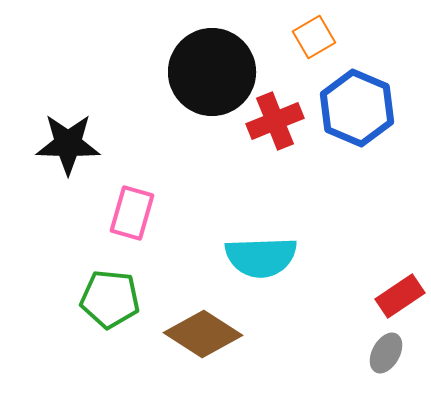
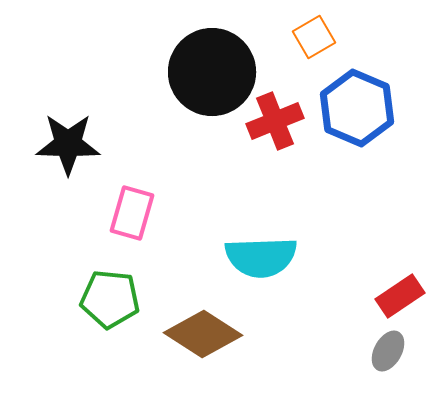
gray ellipse: moved 2 px right, 2 px up
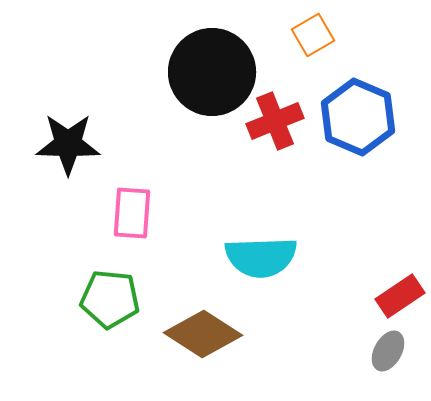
orange square: moved 1 px left, 2 px up
blue hexagon: moved 1 px right, 9 px down
pink rectangle: rotated 12 degrees counterclockwise
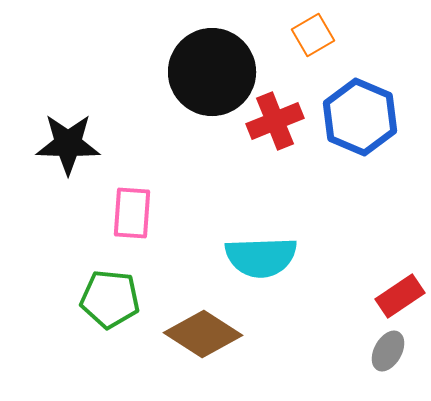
blue hexagon: moved 2 px right
